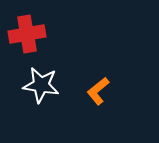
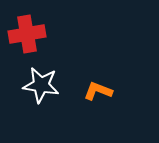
orange L-shape: rotated 60 degrees clockwise
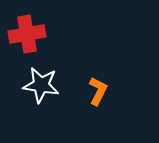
orange L-shape: rotated 96 degrees clockwise
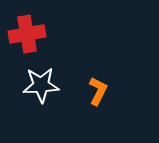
white star: rotated 12 degrees counterclockwise
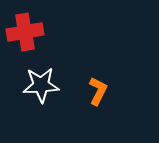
red cross: moved 2 px left, 2 px up
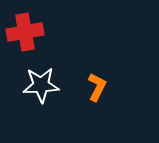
orange L-shape: moved 1 px left, 4 px up
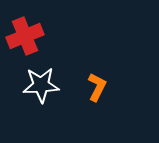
red cross: moved 4 px down; rotated 12 degrees counterclockwise
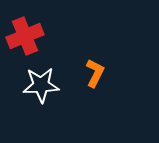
orange L-shape: moved 2 px left, 14 px up
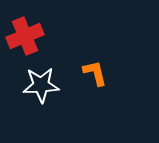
orange L-shape: rotated 40 degrees counterclockwise
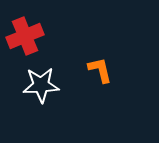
orange L-shape: moved 5 px right, 3 px up
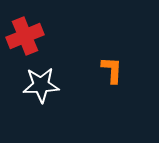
orange L-shape: moved 12 px right; rotated 16 degrees clockwise
